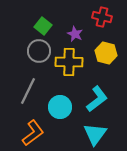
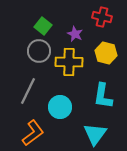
cyan L-shape: moved 6 px right, 3 px up; rotated 136 degrees clockwise
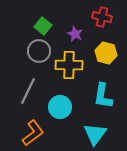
yellow cross: moved 3 px down
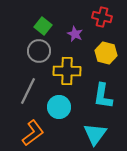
yellow cross: moved 2 px left, 6 px down
cyan circle: moved 1 px left
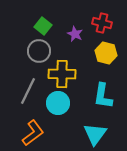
red cross: moved 6 px down
yellow cross: moved 5 px left, 3 px down
cyan circle: moved 1 px left, 4 px up
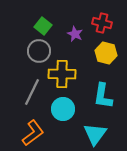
gray line: moved 4 px right, 1 px down
cyan circle: moved 5 px right, 6 px down
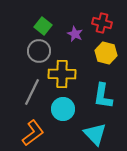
cyan triangle: rotated 20 degrees counterclockwise
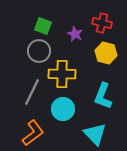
green square: rotated 18 degrees counterclockwise
cyan L-shape: rotated 12 degrees clockwise
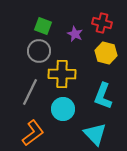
gray line: moved 2 px left
